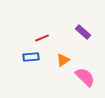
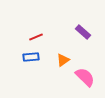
red line: moved 6 px left, 1 px up
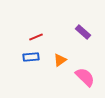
orange triangle: moved 3 px left
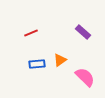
red line: moved 5 px left, 4 px up
blue rectangle: moved 6 px right, 7 px down
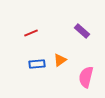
purple rectangle: moved 1 px left, 1 px up
pink semicircle: moved 1 px right; rotated 120 degrees counterclockwise
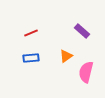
orange triangle: moved 6 px right, 4 px up
blue rectangle: moved 6 px left, 6 px up
pink semicircle: moved 5 px up
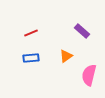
pink semicircle: moved 3 px right, 3 px down
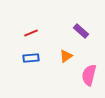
purple rectangle: moved 1 px left
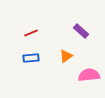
pink semicircle: rotated 70 degrees clockwise
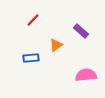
red line: moved 2 px right, 13 px up; rotated 24 degrees counterclockwise
orange triangle: moved 10 px left, 11 px up
pink semicircle: moved 3 px left
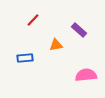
purple rectangle: moved 2 px left, 1 px up
orange triangle: rotated 24 degrees clockwise
blue rectangle: moved 6 px left
